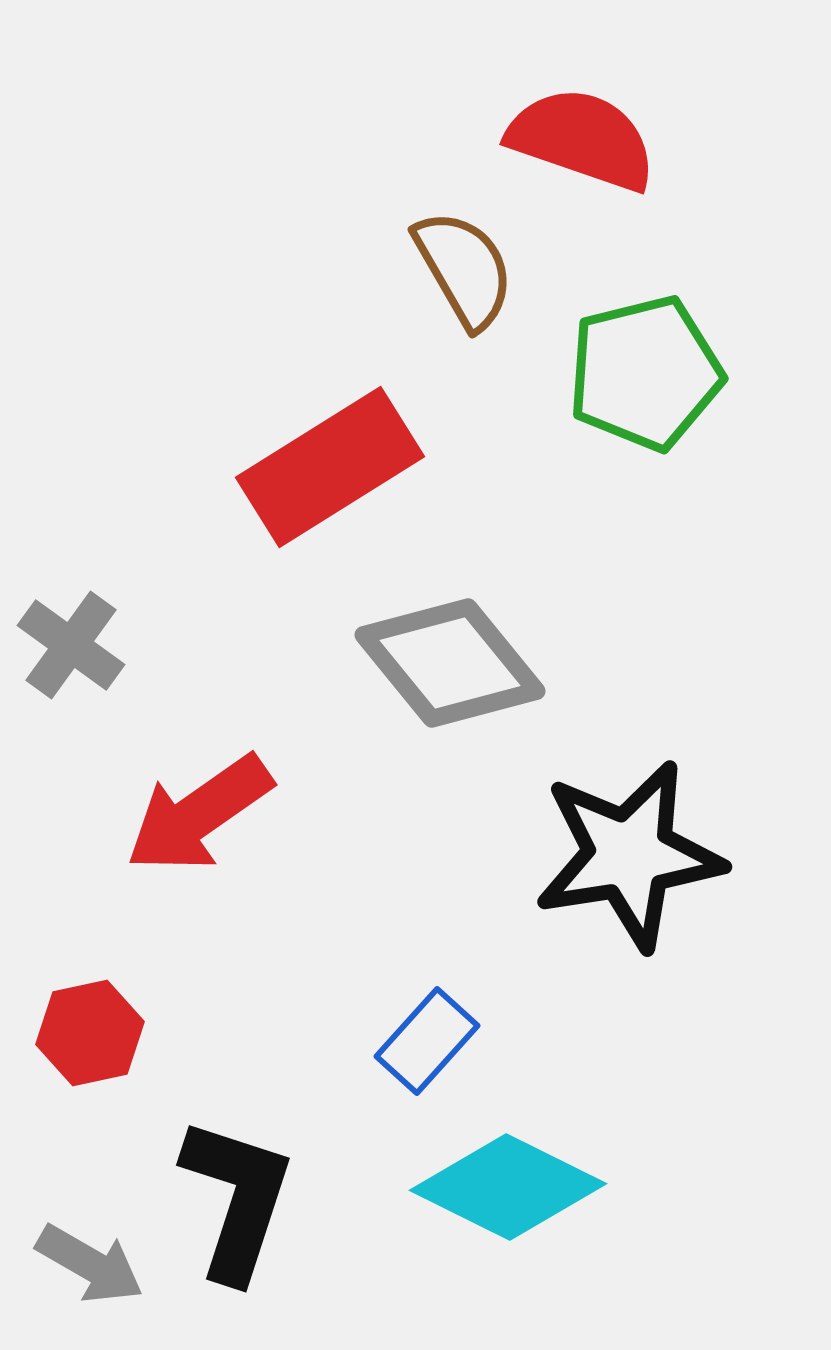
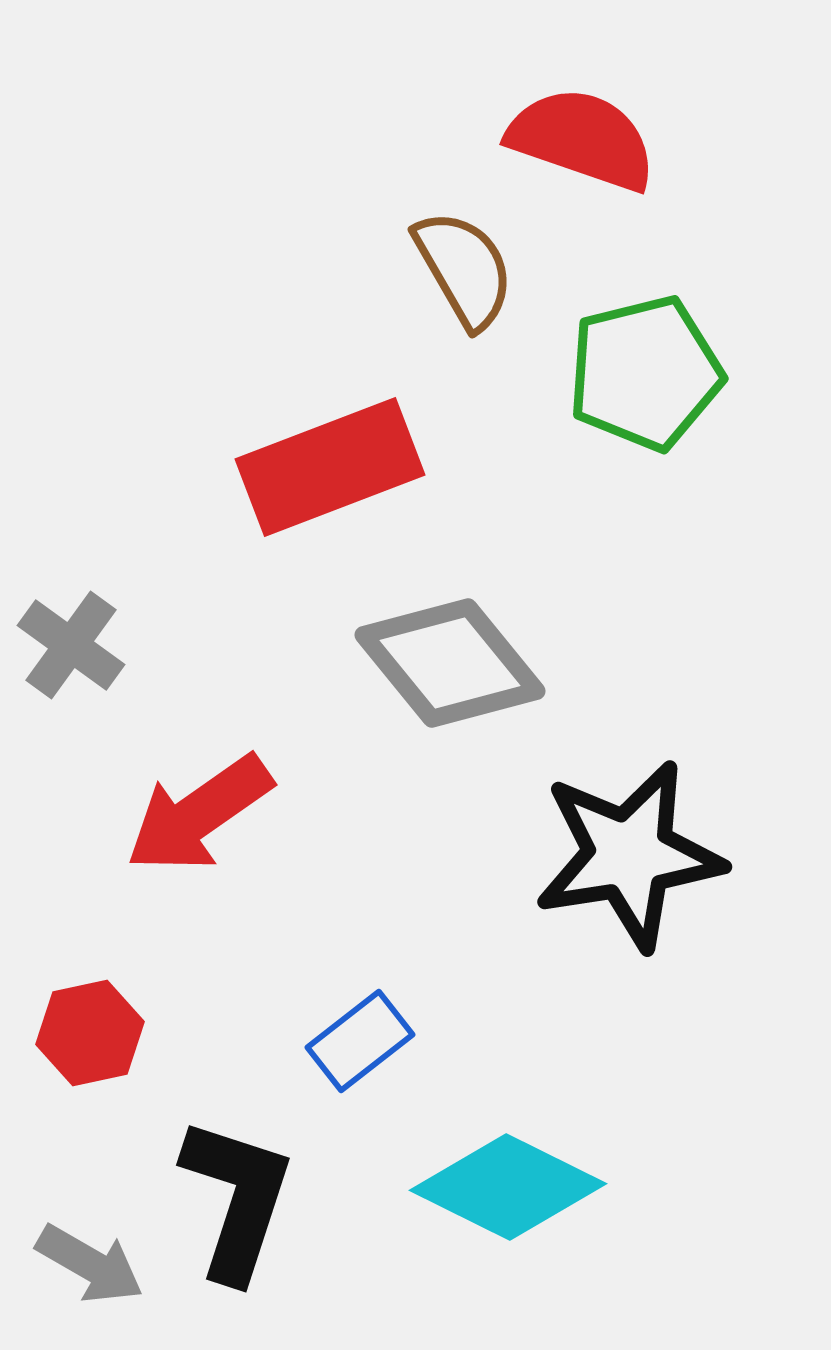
red rectangle: rotated 11 degrees clockwise
blue rectangle: moved 67 px left; rotated 10 degrees clockwise
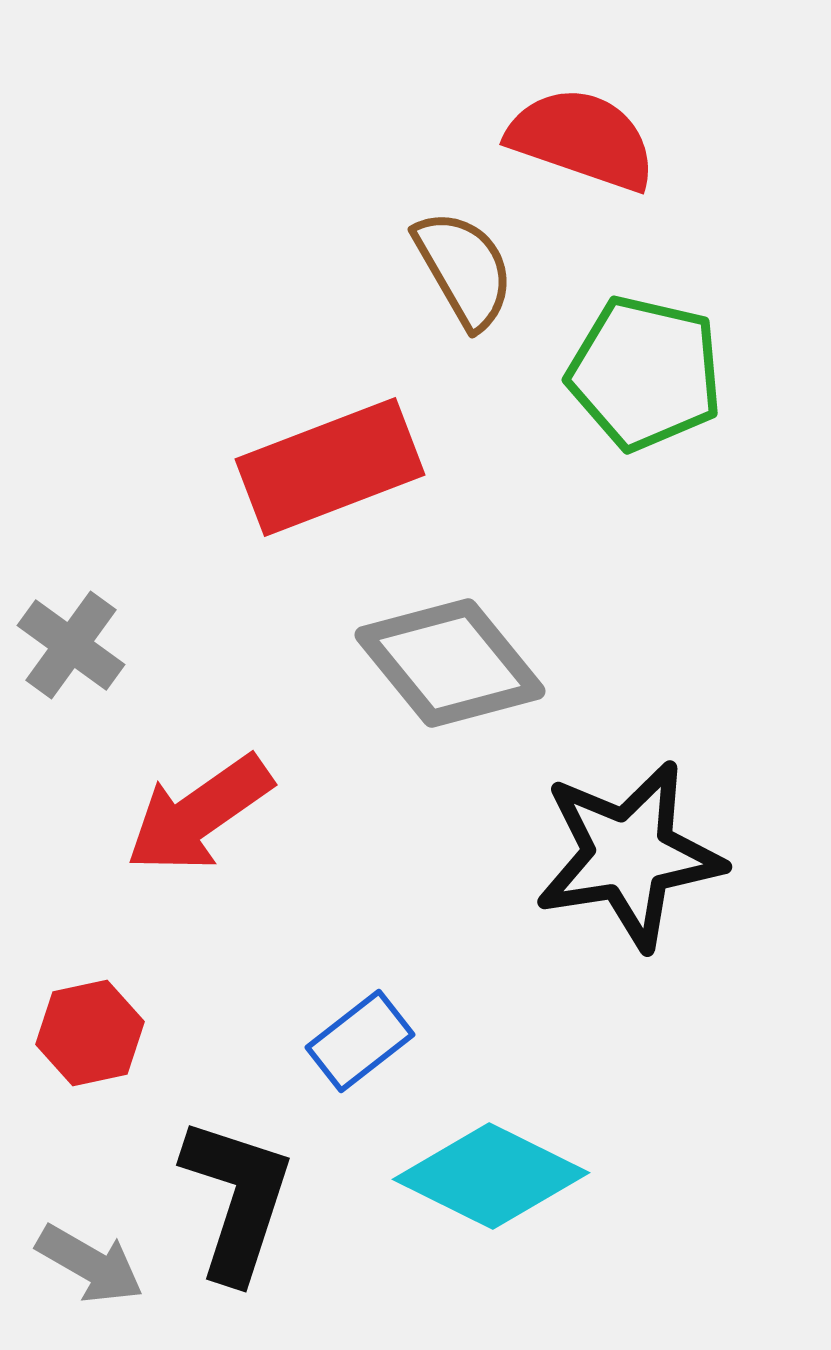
green pentagon: rotated 27 degrees clockwise
cyan diamond: moved 17 px left, 11 px up
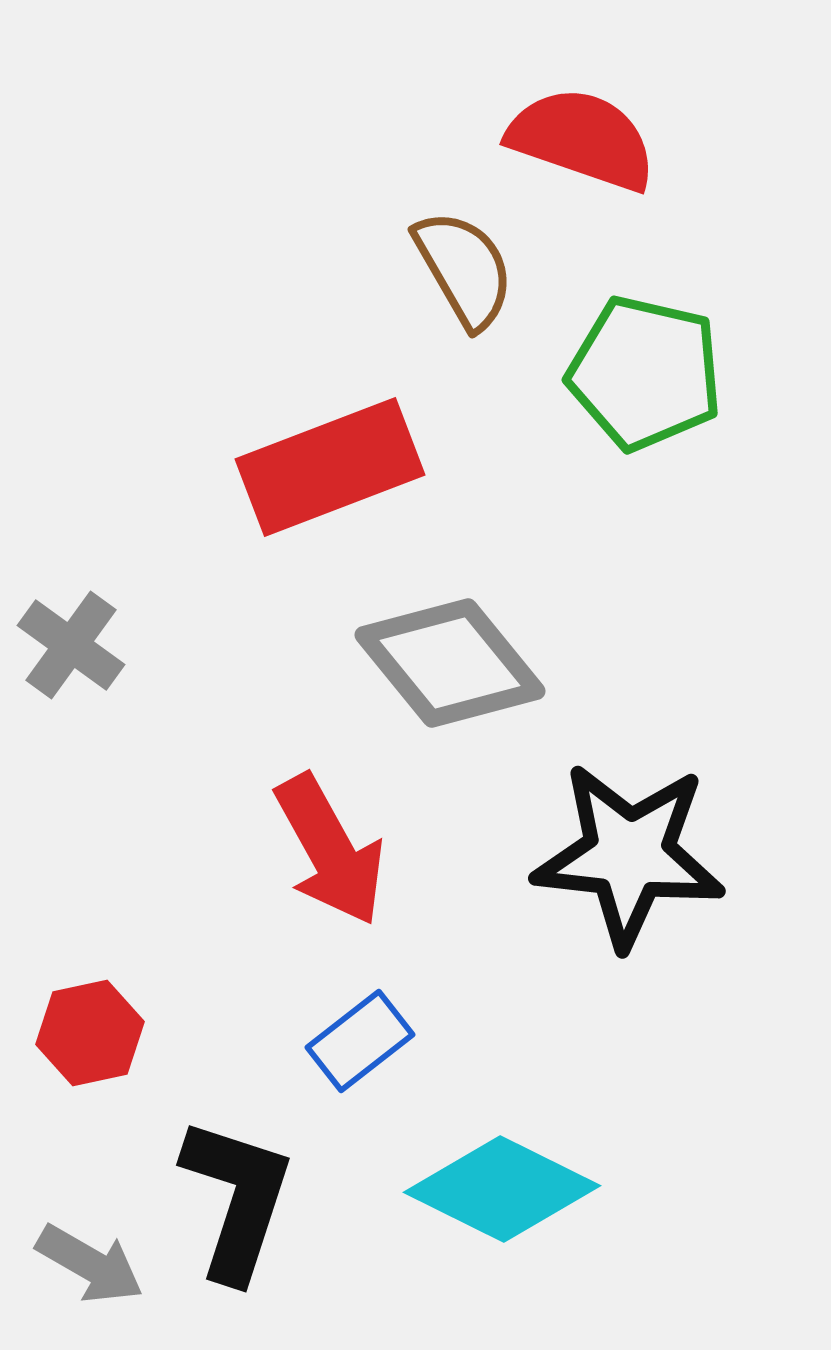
red arrow: moved 131 px right, 36 px down; rotated 84 degrees counterclockwise
black star: rotated 15 degrees clockwise
cyan diamond: moved 11 px right, 13 px down
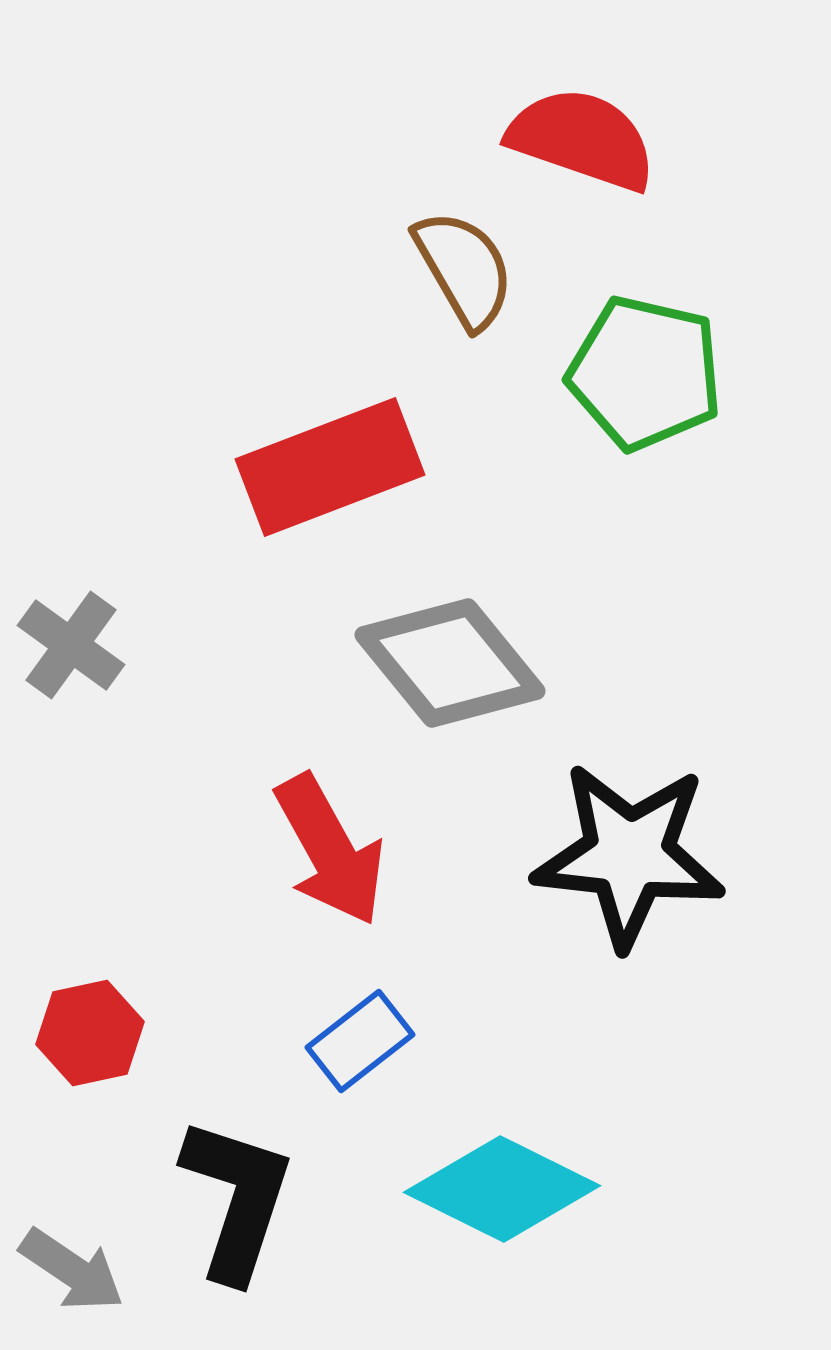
gray arrow: moved 18 px left, 6 px down; rotated 4 degrees clockwise
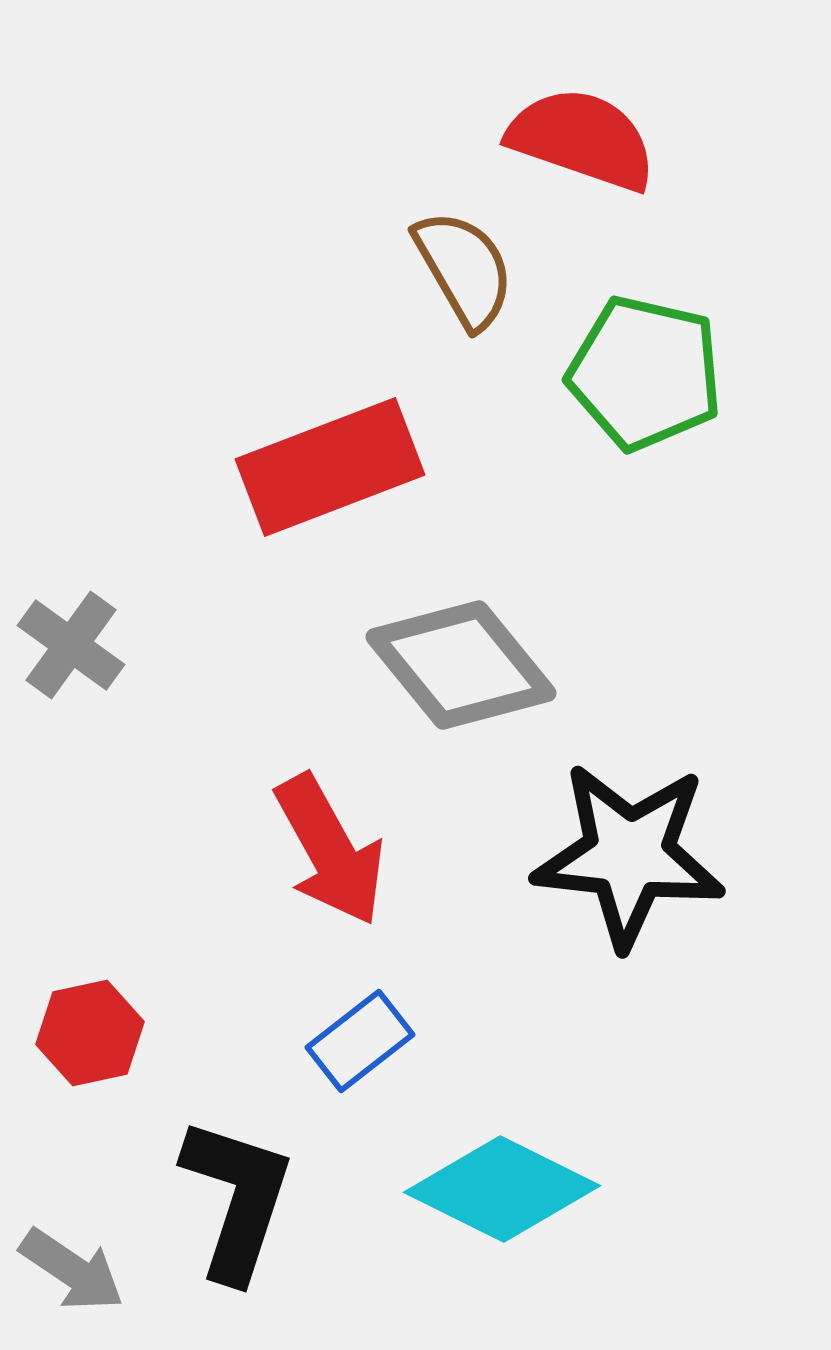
gray diamond: moved 11 px right, 2 px down
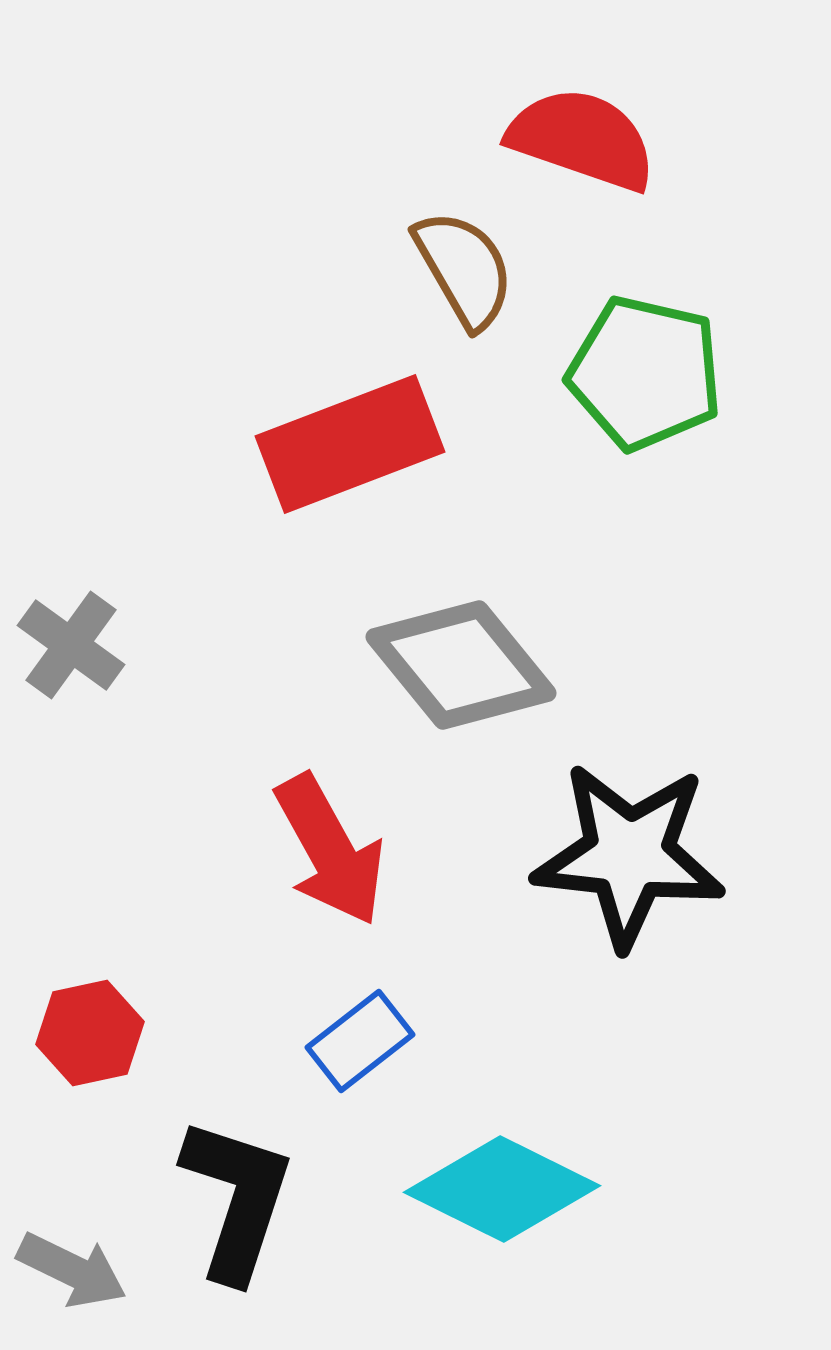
red rectangle: moved 20 px right, 23 px up
gray arrow: rotated 8 degrees counterclockwise
